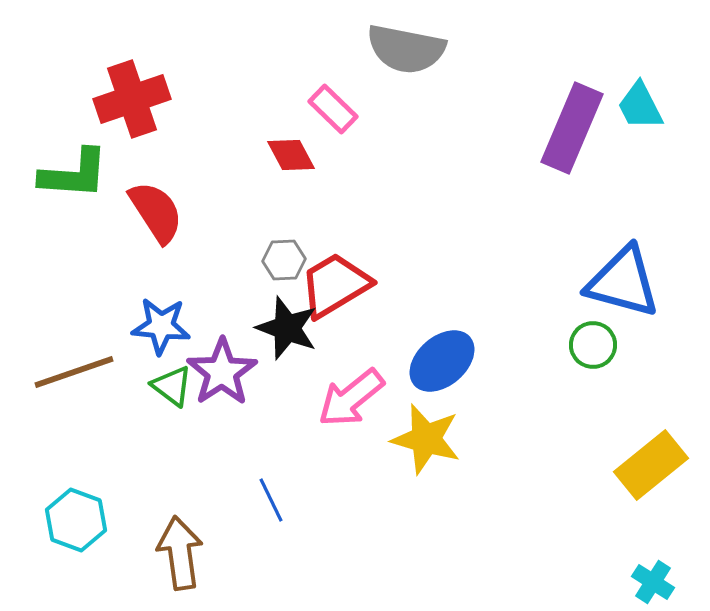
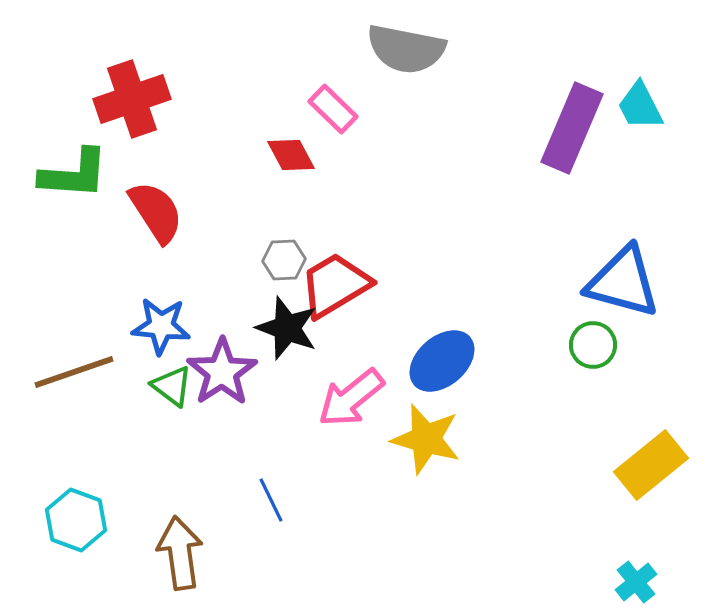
cyan cross: moved 17 px left; rotated 18 degrees clockwise
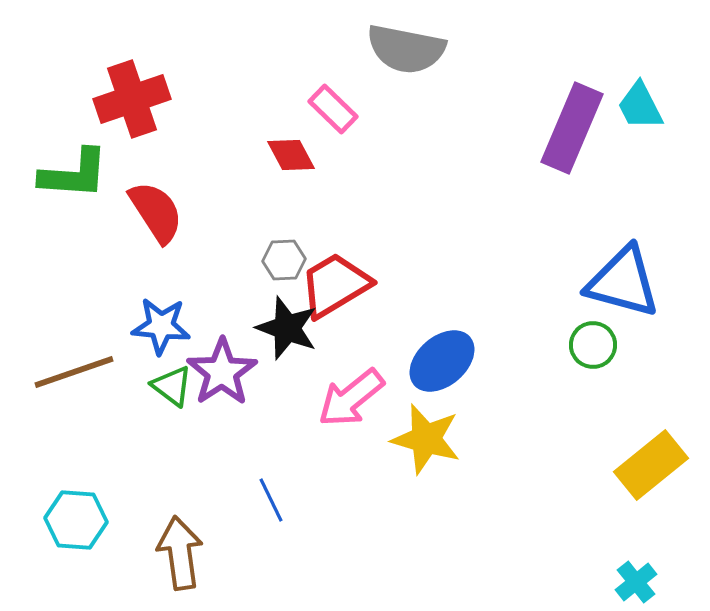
cyan hexagon: rotated 16 degrees counterclockwise
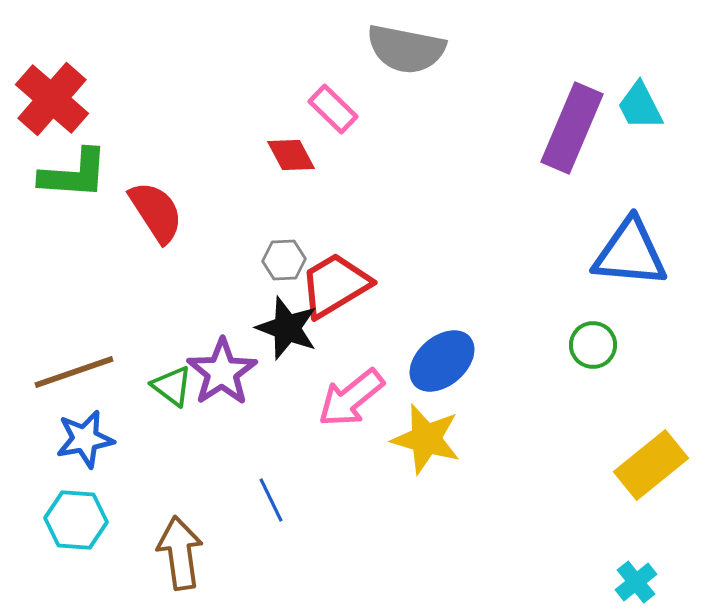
red cross: moved 80 px left; rotated 30 degrees counterclockwise
blue triangle: moved 7 px right, 29 px up; rotated 10 degrees counterclockwise
blue star: moved 76 px left, 113 px down; rotated 16 degrees counterclockwise
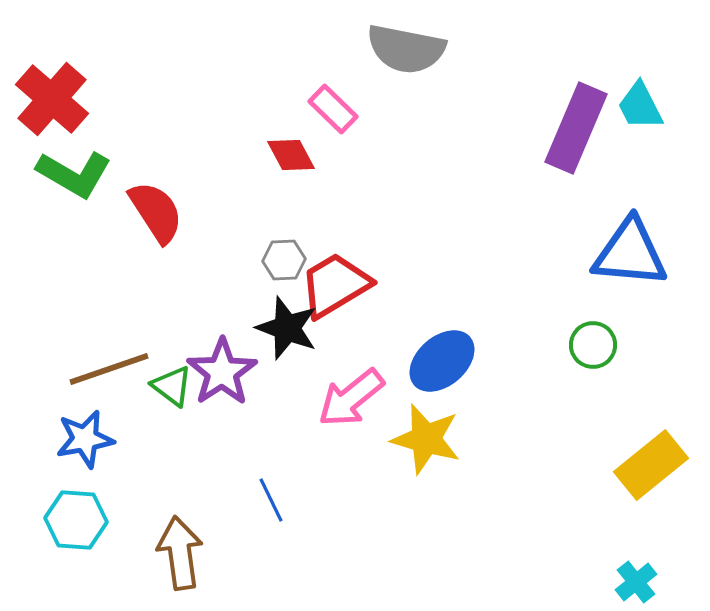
purple rectangle: moved 4 px right
green L-shape: rotated 26 degrees clockwise
brown line: moved 35 px right, 3 px up
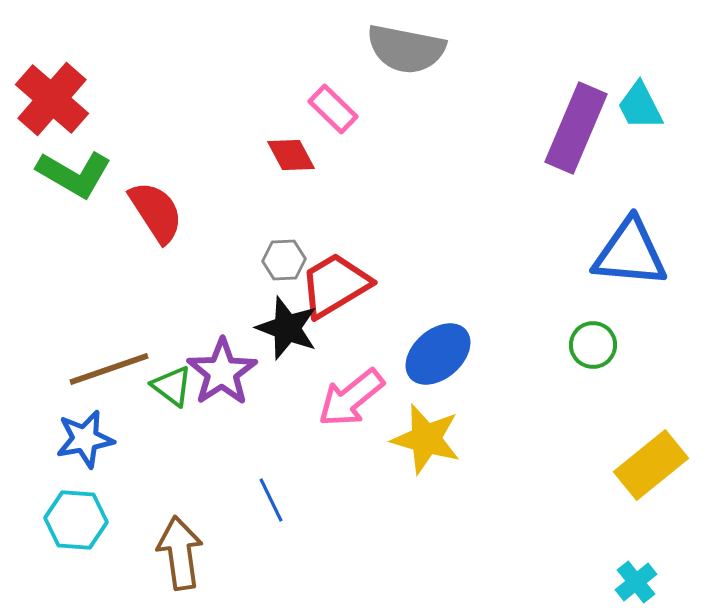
blue ellipse: moved 4 px left, 7 px up
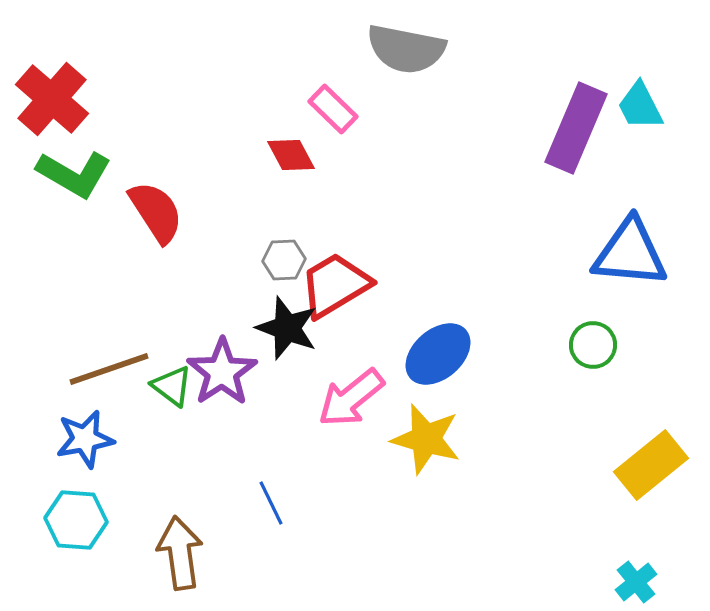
blue line: moved 3 px down
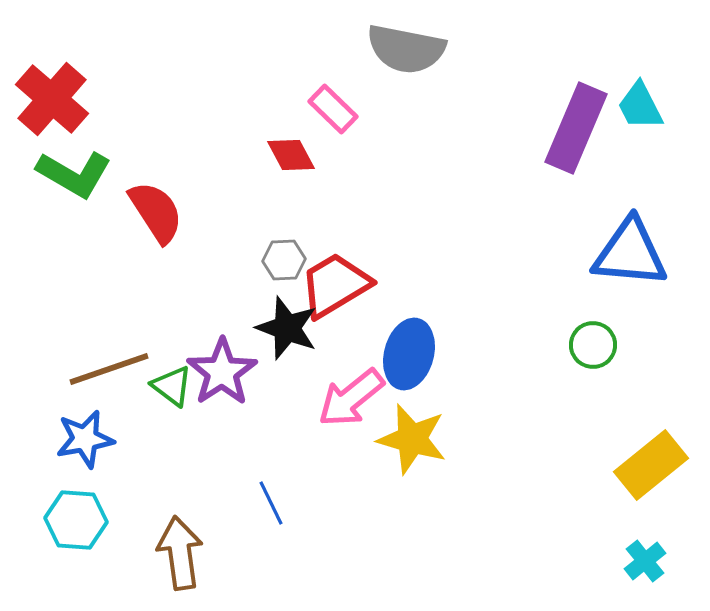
blue ellipse: moved 29 px left; rotated 34 degrees counterclockwise
yellow star: moved 14 px left
cyan cross: moved 9 px right, 21 px up
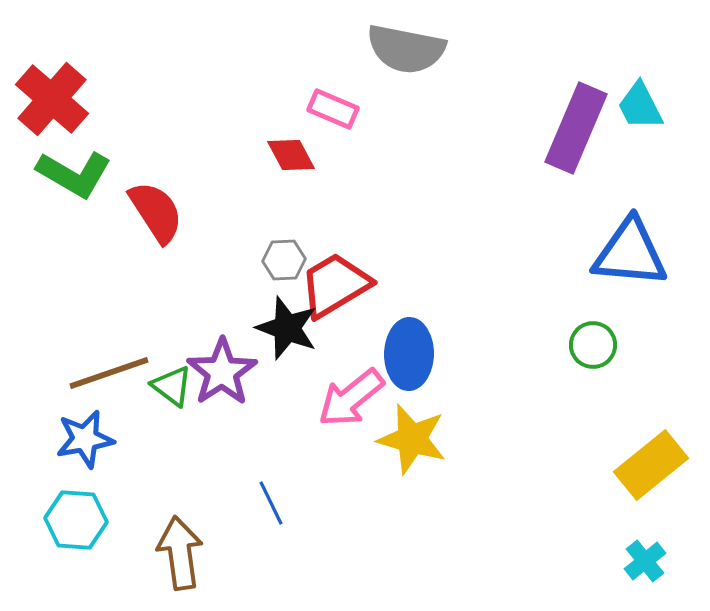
pink rectangle: rotated 21 degrees counterclockwise
blue ellipse: rotated 14 degrees counterclockwise
brown line: moved 4 px down
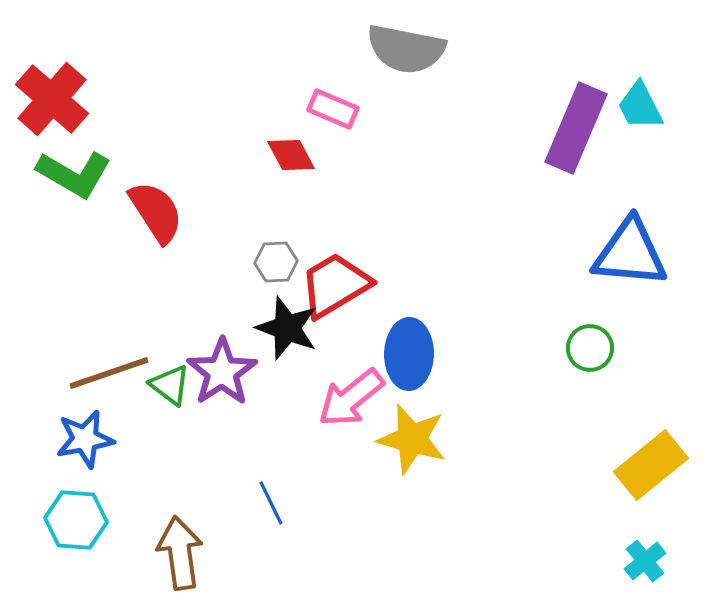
gray hexagon: moved 8 px left, 2 px down
green circle: moved 3 px left, 3 px down
green triangle: moved 2 px left, 1 px up
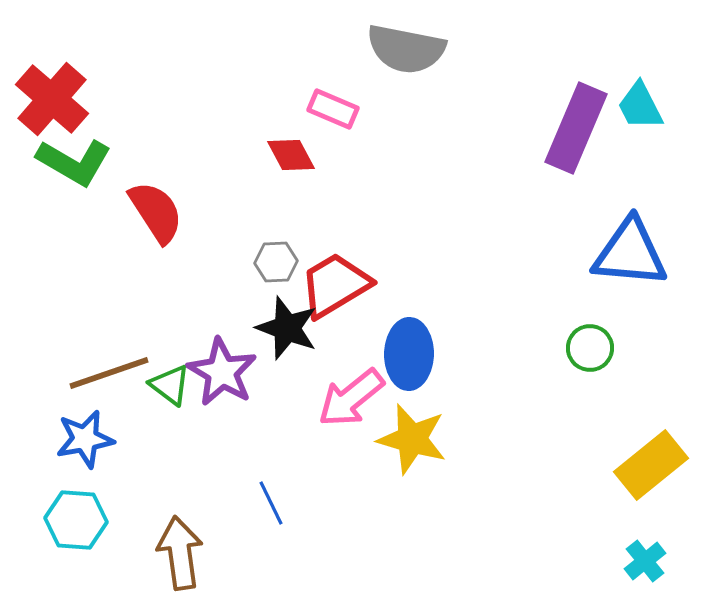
green L-shape: moved 12 px up
purple star: rotated 8 degrees counterclockwise
